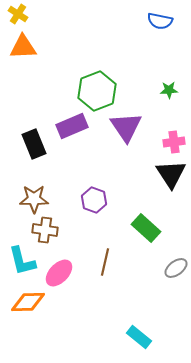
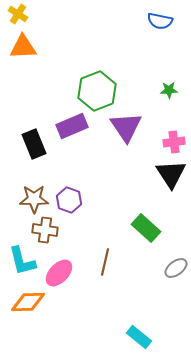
purple hexagon: moved 25 px left
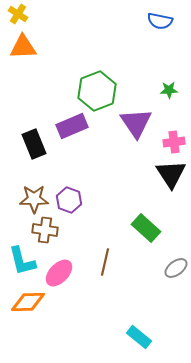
purple triangle: moved 10 px right, 4 px up
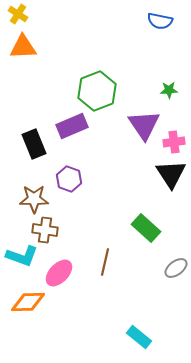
purple triangle: moved 8 px right, 2 px down
purple hexagon: moved 21 px up
cyan L-shape: moved 5 px up; rotated 56 degrees counterclockwise
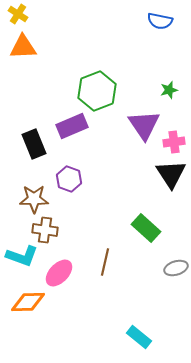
green star: rotated 12 degrees counterclockwise
gray ellipse: rotated 20 degrees clockwise
